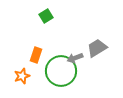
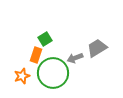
green square: moved 1 px left, 23 px down
green circle: moved 8 px left, 2 px down
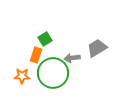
gray arrow: moved 3 px left; rotated 14 degrees clockwise
orange star: rotated 21 degrees clockwise
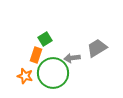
orange star: moved 3 px right; rotated 14 degrees clockwise
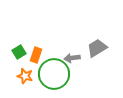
green square: moved 26 px left, 13 px down
green circle: moved 1 px right, 1 px down
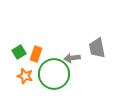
gray trapezoid: rotated 70 degrees counterclockwise
orange rectangle: moved 1 px up
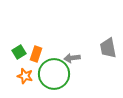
gray trapezoid: moved 11 px right
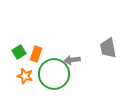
gray arrow: moved 2 px down
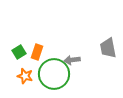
orange rectangle: moved 1 px right, 2 px up
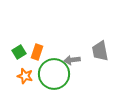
gray trapezoid: moved 8 px left, 3 px down
